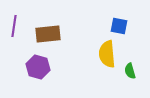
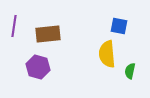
green semicircle: rotated 28 degrees clockwise
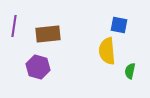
blue square: moved 1 px up
yellow semicircle: moved 3 px up
